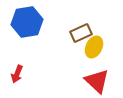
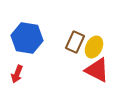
blue hexagon: moved 16 px down; rotated 20 degrees clockwise
brown rectangle: moved 6 px left, 9 px down; rotated 40 degrees counterclockwise
red triangle: moved 11 px up; rotated 16 degrees counterclockwise
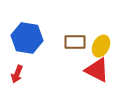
brown rectangle: rotated 65 degrees clockwise
yellow ellipse: moved 7 px right, 1 px up
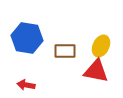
brown rectangle: moved 10 px left, 9 px down
red triangle: moved 1 px left, 1 px down; rotated 16 degrees counterclockwise
red arrow: moved 9 px right, 11 px down; rotated 78 degrees clockwise
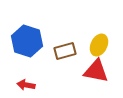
blue hexagon: moved 3 px down; rotated 8 degrees clockwise
yellow ellipse: moved 2 px left, 1 px up
brown rectangle: rotated 15 degrees counterclockwise
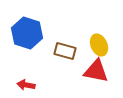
blue hexagon: moved 8 px up
yellow ellipse: rotated 50 degrees counterclockwise
brown rectangle: rotated 30 degrees clockwise
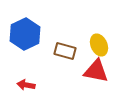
blue hexagon: moved 2 px left, 1 px down; rotated 16 degrees clockwise
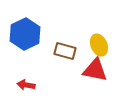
red triangle: moved 1 px left, 1 px up
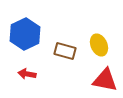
red triangle: moved 10 px right, 10 px down
red arrow: moved 1 px right, 11 px up
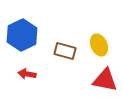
blue hexagon: moved 3 px left, 1 px down
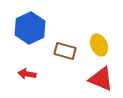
blue hexagon: moved 8 px right, 7 px up
red triangle: moved 4 px left, 1 px up; rotated 12 degrees clockwise
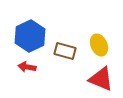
blue hexagon: moved 8 px down
red arrow: moved 7 px up
